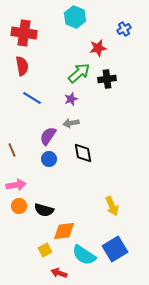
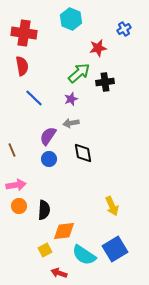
cyan hexagon: moved 4 px left, 2 px down
black cross: moved 2 px left, 3 px down
blue line: moved 2 px right; rotated 12 degrees clockwise
black semicircle: rotated 102 degrees counterclockwise
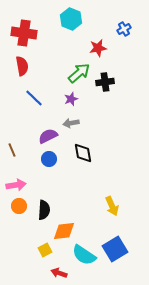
purple semicircle: rotated 30 degrees clockwise
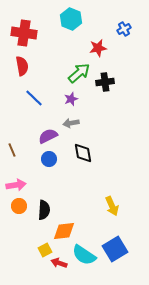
red arrow: moved 10 px up
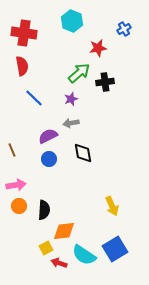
cyan hexagon: moved 1 px right, 2 px down
yellow square: moved 1 px right, 2 px up
